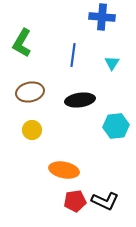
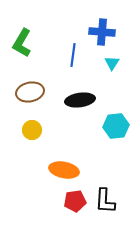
blue cross: moved 15 px down
black L-shape: rotated 68 degrees clockwise
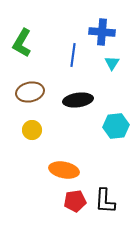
black ellipse: moved 2 px left
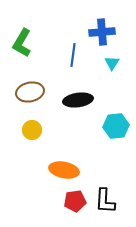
blue cross: rotated 10 degrees counterclockwise
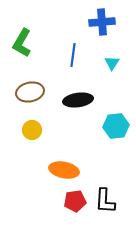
blue cross: moved 10 px up
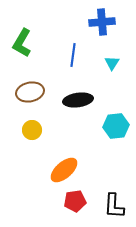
orange ellipse: rotated 52 degrees counterclockwise
black L-shape: moved 9 px right, 5 px down
